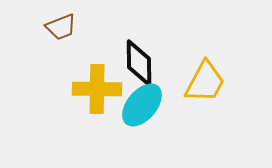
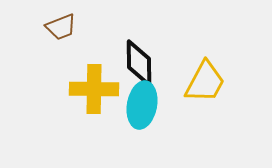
yellow cross: moved 3 px left
cyan ellipse: rotated 30 degrees counterclockwise
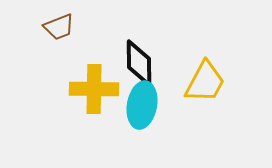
brown trapezoid: moved 2 px left
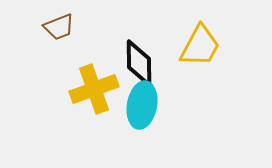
yellow trapezoid: moved 5 px left, 36 px up
yellow cross: rotated 21 degrees counterclockwise
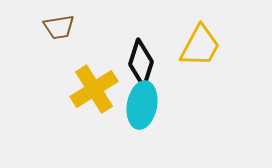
brown trapezoid: rotated 12 degrees clockwise
black diamond: moved 2 px right; rotated 18 degrees clockwise
yellow cross: rotated 12 degrees counterclockwise
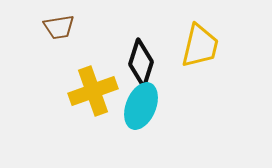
yellow trapezoid: rotated 15 degrees counterclockwise
yellow cross: moved 1 px left, 2 px down; rotated 12 degrees clockwise
cyan ellipse: moved 1 px left, 1 px down; rotated 12 degrees clockwise
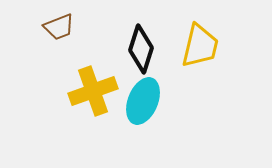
brown trapezoid: rotated 12 degrees counterclockwise
black diamond: moved 14 px up
cyan ellipse: moved 2 px right, 5 px up
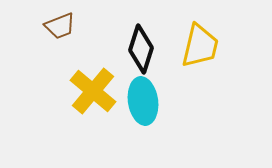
brown trapezoid: moved 1 px right, 1 px up
yellow cross: rotated 30 degrees counterclockwise
cyan ellipse: rotated 30 degrees counterclockwise
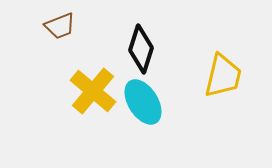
yellow trapezoid: moved 23 px right, 30 px down
cyan ellipse: moved 1 px down; rotated 24 degrees counterclockwise
